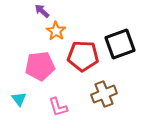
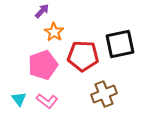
purple arrow: rotated 91 degrees clockwise
orange star: moved 2 px left, 1 px down
black square: rotated 8 degrees clockwise
pink pentagon: moved 3 px right, 1 px up; rotated 12 degrees counterclockwise
pink L-shape: moved 11 px left, 6 px up; rotated 35 degrees counterclockwise
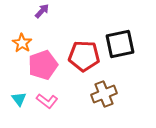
orange star: moved 32 px left, 11 px down
red pentagon: moved 1 px right
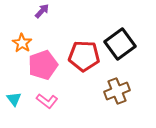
black square: rotated 24 degrees counterclockwise
brown cross: moved 13 px right, 3 px up
cyan triangle: moved 5 px left
